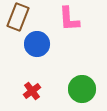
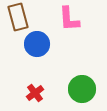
brown rectangle: rotated 36 degrees counterclockwise
red cross: moved 3 px right, 2 px down
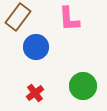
brown rectangle: rotated 52 degrees clockwise
blue circle: moved 1 px left, 3 px down
green circle: moved 1 px right, 3 px up
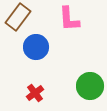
green circle: moved 7 px right
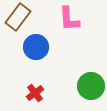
green circle: moved 1 px right
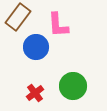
pink L-shape: moved 11 px left, 6 px down
green circle: moved 18 px left
